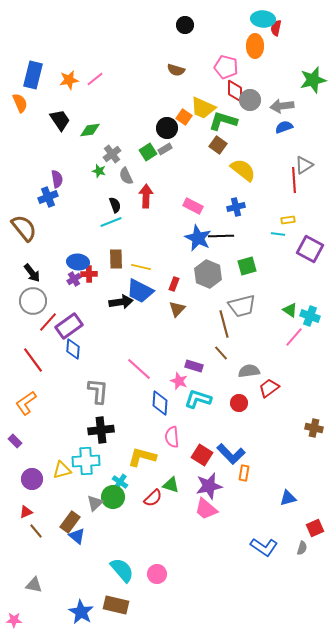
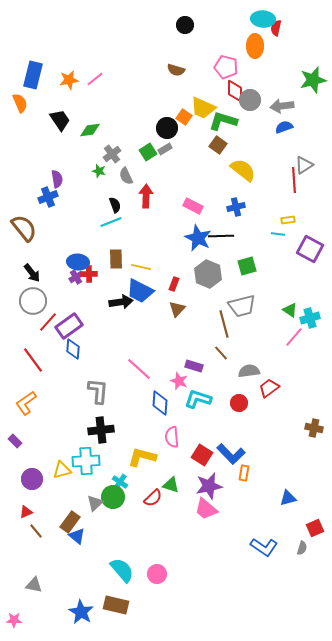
purple cross at (74, 279): moved 2 px right, 2 px up
cyan cross at (310, 316): moved 2 px down; rotated 36 degrees counterclockwise
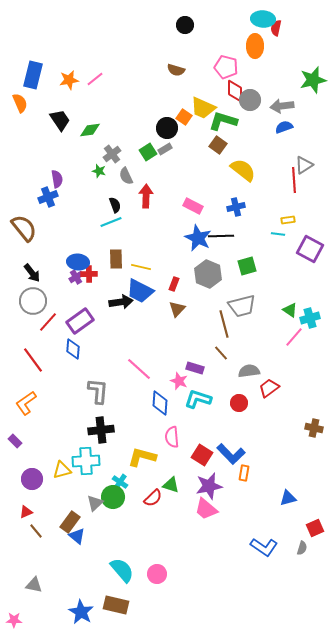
purple rectangle at (69, 326): moved 11 px right, 5 px up
purple rectangle at (194, 366): moved 1 px right, 2 px down
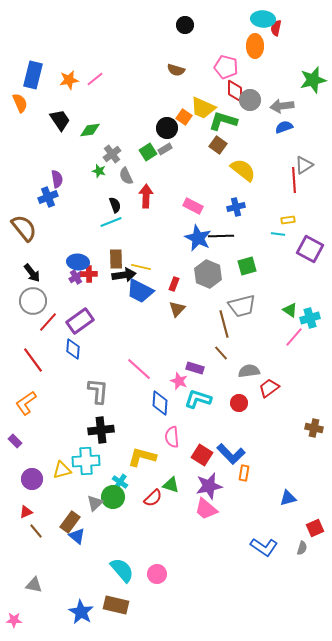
black arrow at (121, 302): moved 3 px right, 27 px up
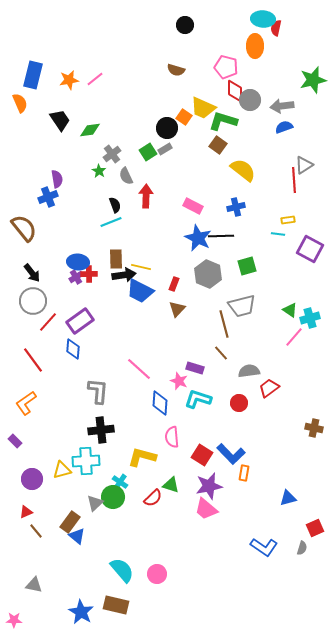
green star at (99, 171): rotated 16 degrees clockwise
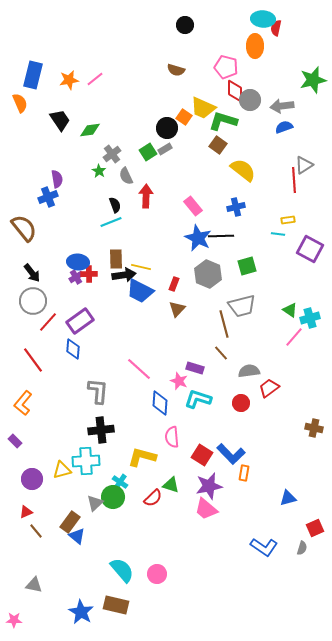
pink rectangle at (193, 206): rotated 24 degrees clockwise
orange L-shape at (26, 403): moved 3 px left; rotated 15 degrees counterclockwise
red circle at (239, 403): moved 2 px right
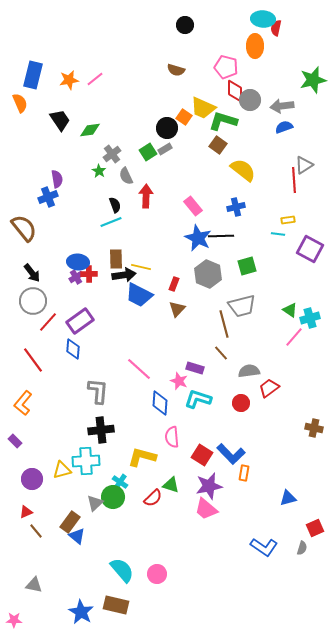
blue trapezoid at (140, 291): moved 1 px left, 4 px down
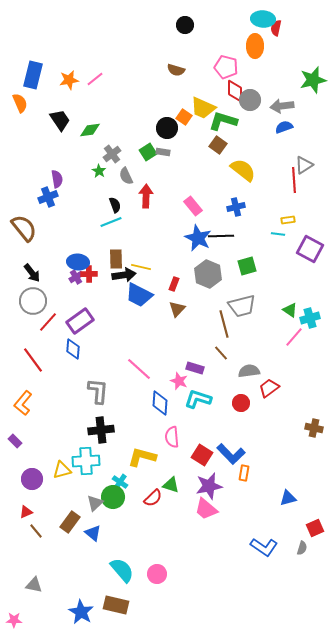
gray rectangle at (165, 149): moved 2 px left, 3 px down; rotated 40 degrees clockwise
blue triangle at (77, 536): moved 16 px right, 3 px up
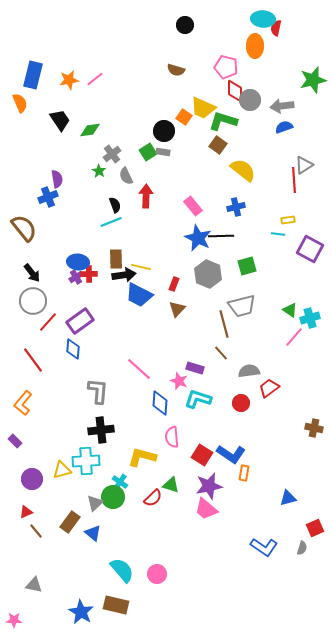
black circle at (167, 128): moved 3 px left, 3 px down
blue L-shape at (231, 454): rotated 12 degrees counterclockwise
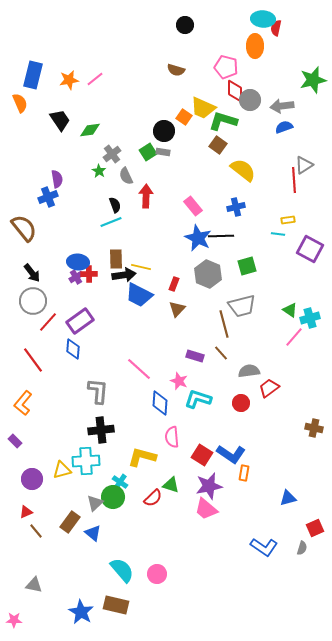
purple rectangle at (195, 368): moved 12 px up
